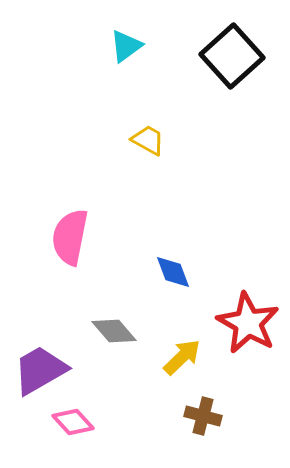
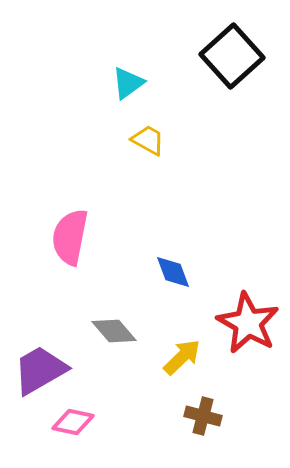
cyan triangle: moved 2 px right, 37 px down
pink diamond: rotated 36 degrees counterclockwise
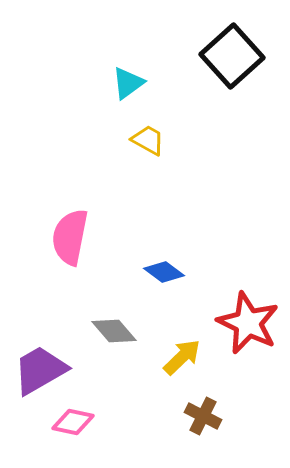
blue diamond: moved 9 px left; rotated 33 degrees counterclockwise
red star: rotated 4 degrees counterclockwise
brown cross: rotated 12 degrees clockwise
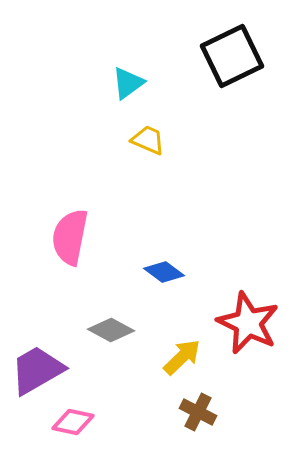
black square: rotated 16 degrees clockwise
yellow trapezoid: rotated 6 degrees counterclockwise
gray diamond: moved 3 px left, 1 px up; rotated 21 degrees counterclockwise
purple trapezoid: moved 3 px left
brown cross: moved 5 px left, 4 px up
